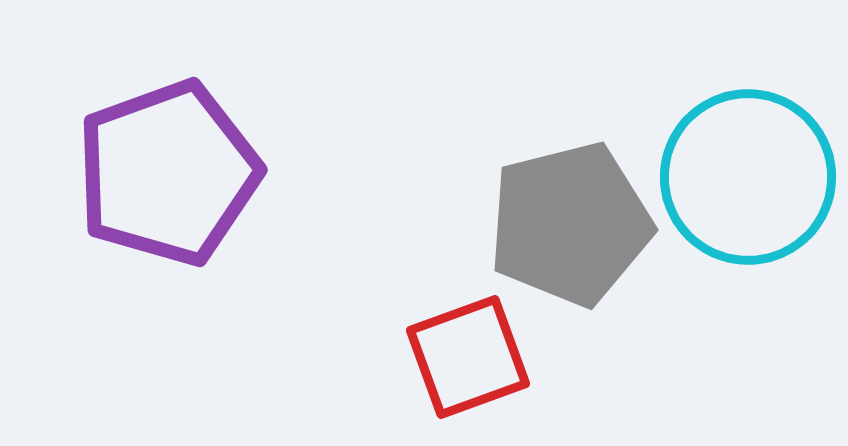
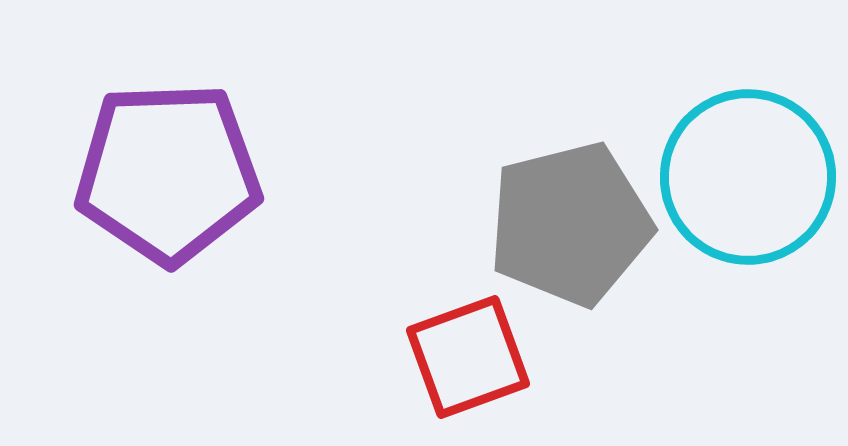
purple pentagon: rotated 18 degrees clockwise
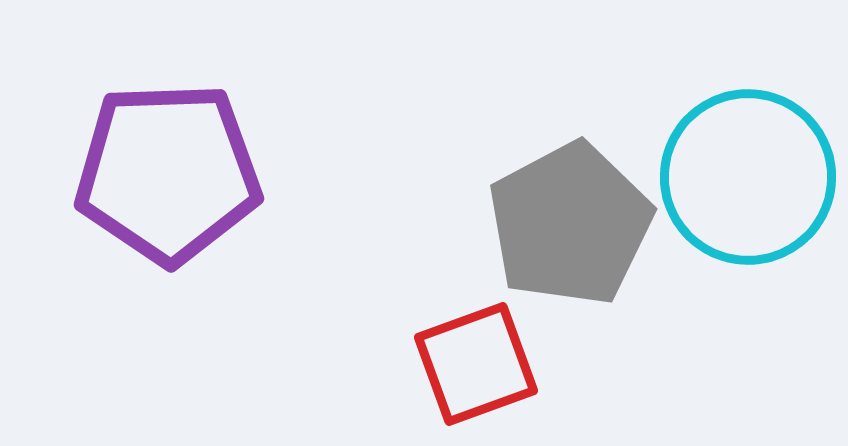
gray pentagon: rotated 14 degrees counterclockwise
red square: moved 8 px right, 7 px down
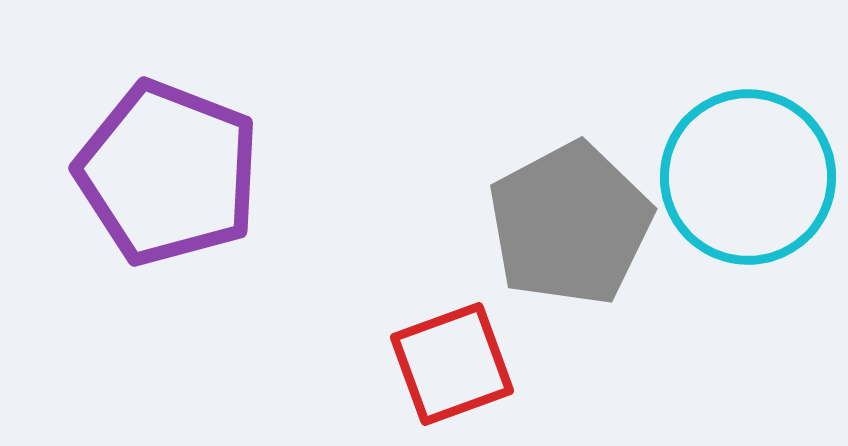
purple pentagon: rotated 23 degrees clockwise
red square: moved 24 px left
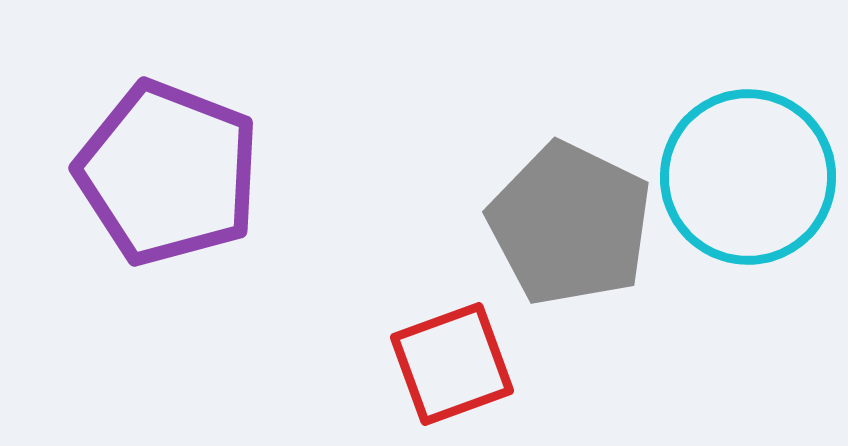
gray pentagon: rotated 18 degrees counterclockwise
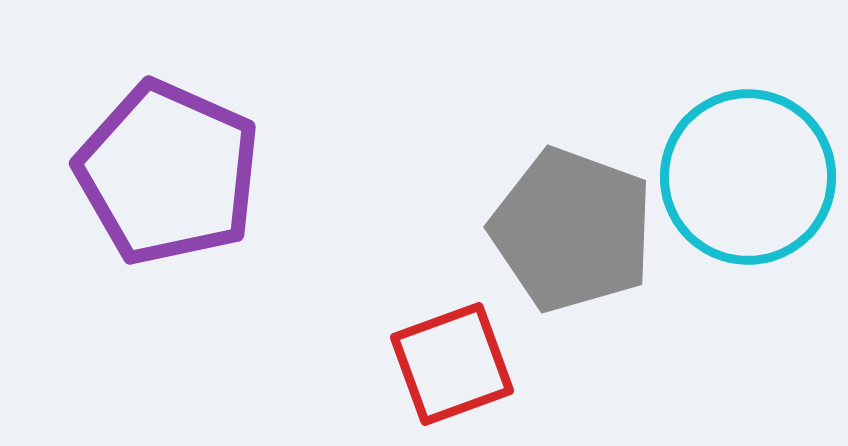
purple pentagon: rotated 3 degrees clockwise
gray pentagon: moved 2 px right, 6 px down; rotated 6 degrees counterclockwise
